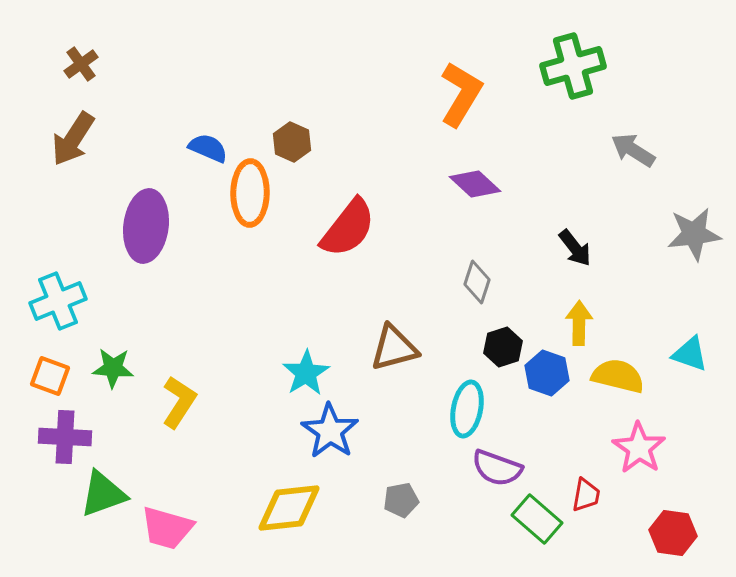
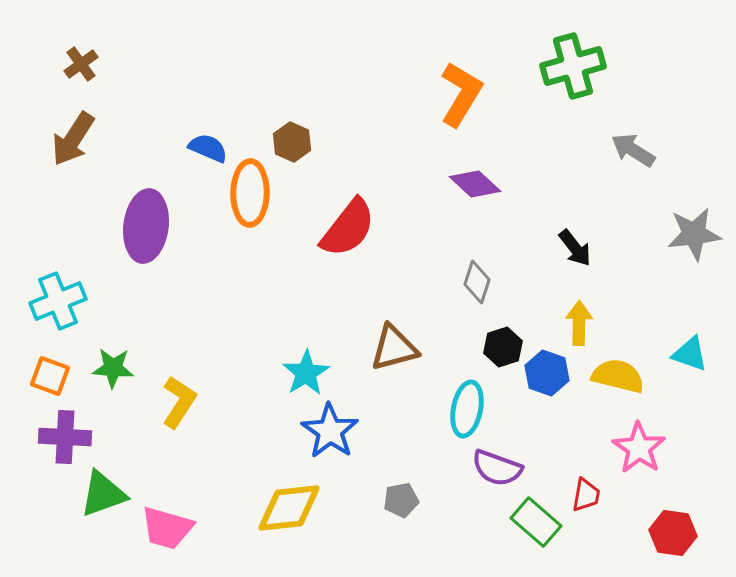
green rectangle: moved 1 px left, 3 px down
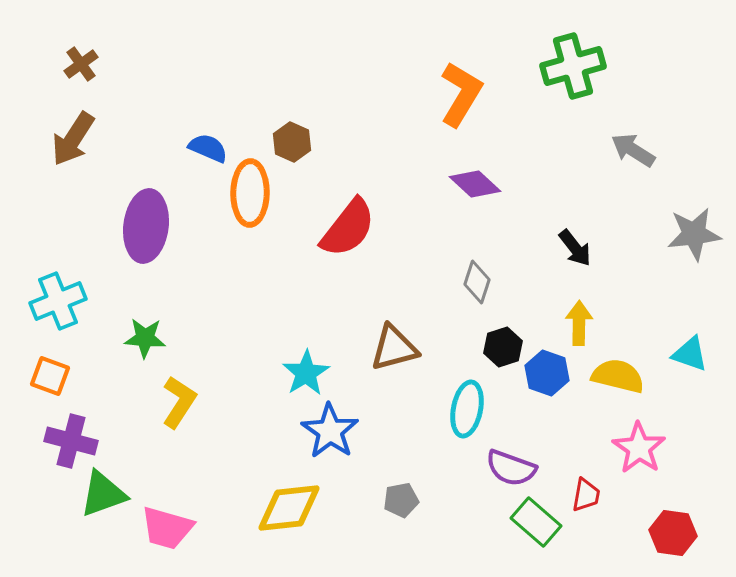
green star: moved 32 px right, 30 px up
purple cross: moved 6 px right, 4 px down; rotated 12 degrees clockwise
purple semicircle: moved 14 px right
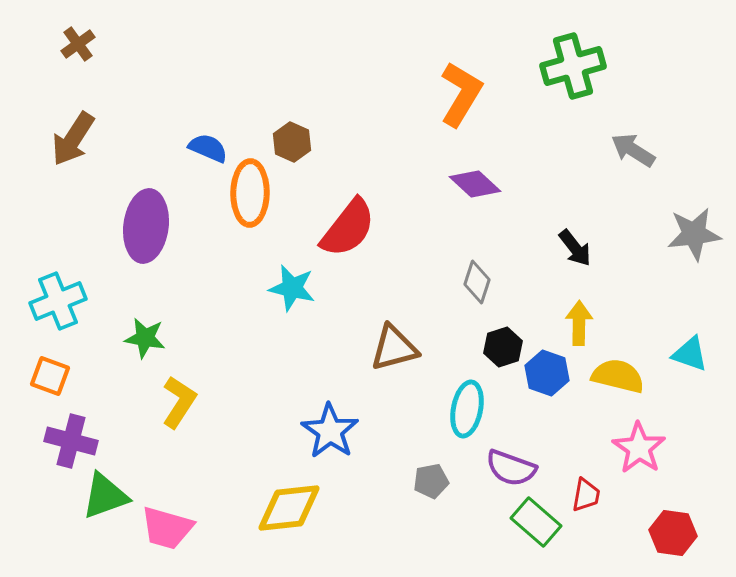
brown cross: moved 3 px left, 20 px up
green star: rotated 6 degrees clockwise
cyan star: moved 14 px left, 85 px up; rotated 27 degrees counterclockwise
green triangle: moved 2 px right, 2 px down
gray pentagon: moved 30 px right, 19 px up
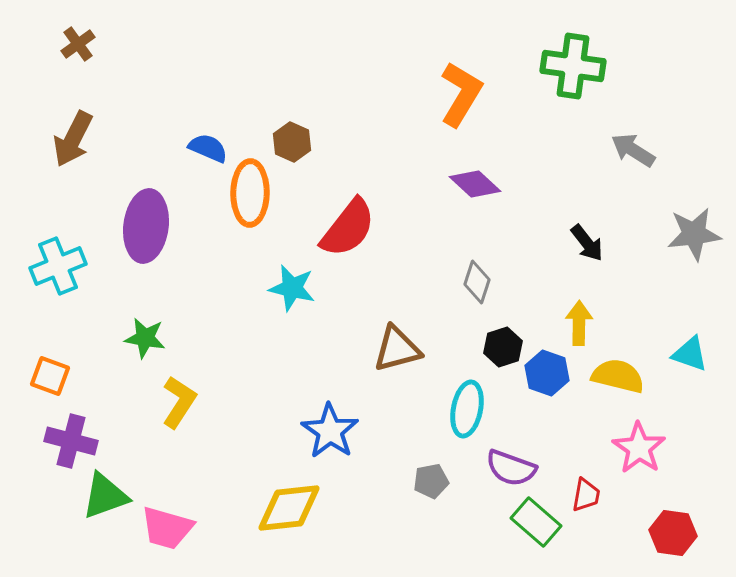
green cross: rotated 24 degrees clockwise
brown arrow: rotated 6 degrees counterclockwise
black arrow: moved 12 px right, 5 px up
cyan cross: moved 35 px up
brown triangle: moved 3 px right, 1 px down
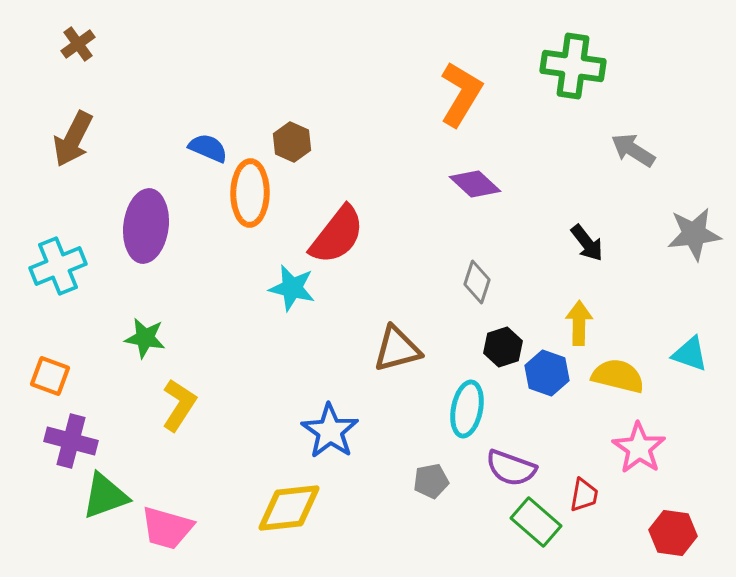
red semicircle: moved 11 px left, 7 px down
yellow L-shape: moved 3 px down
red trapezoid: moved 2 px left
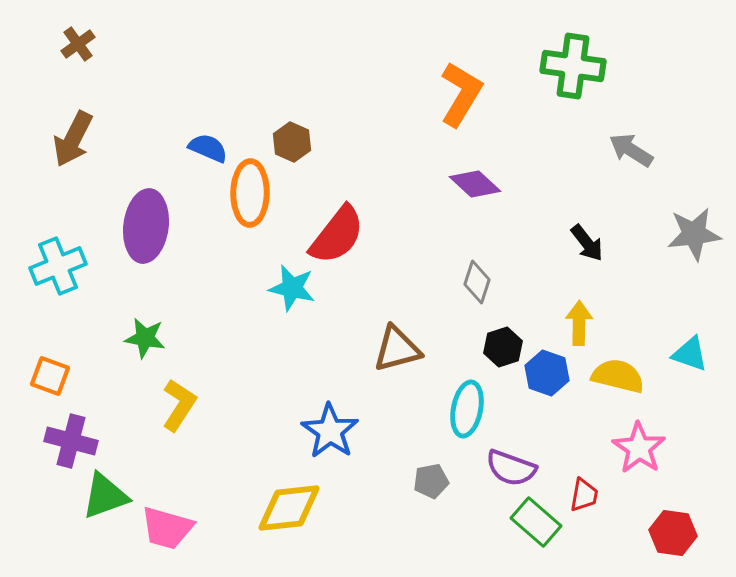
gray arrow: moved 2 px left
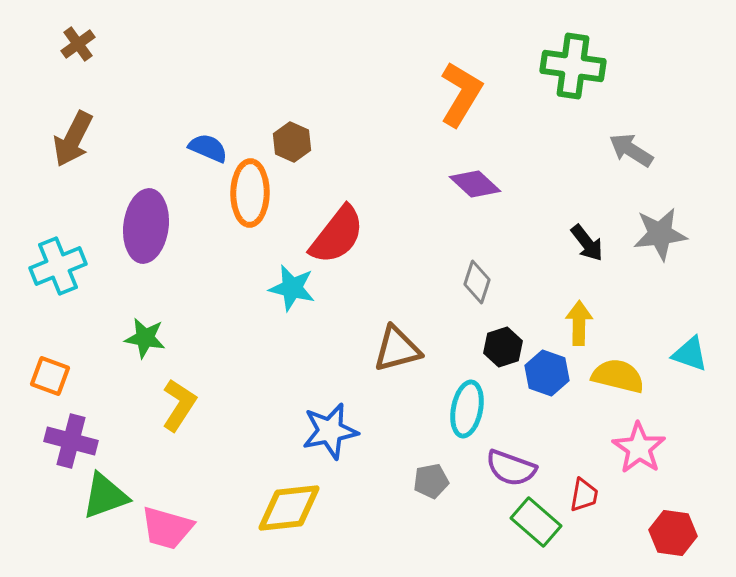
gray star: moved 34 px left
blue star: rotated 26 degrees clockwise
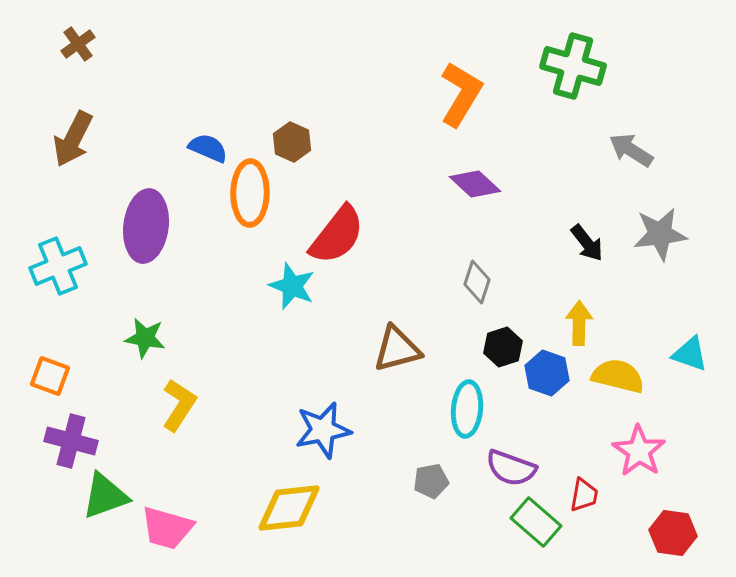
green cross: rotated 8 degrees clockwise
cyan star: moved 2 px up; rotated 9 degrees clockwise
cyan ellipse: rotated 6 degrees counterclockwise
blue star: moved 7 px left, 1 px up
pink star: moved 3 px down
